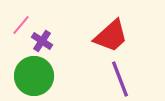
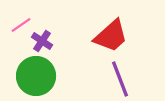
pink line: rotated 15 degrees clockwise
green circle: moved 2 px right
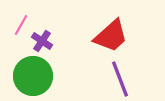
pink line: rotated 25 degrees counterclockwise
green circle: moved 3 px left
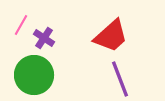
purple cross: moved 2 px right, 3 px up
green circle: moved 1 px right, 1 px up
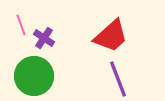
pink line: rotated 50 degrees counterclockwise
green circle: moved 1 px down
purple line: moved 2 px left
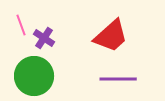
purple line: rotated 69 degrees counterclockwise
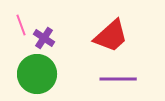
green circle: moved 3 px right, 2 px up
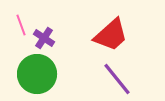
red trapezoid: moved 1 px up
purple line: moved 1 px left; rotated 51 degrees clockwise
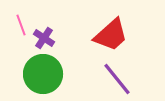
green circle: moved 6 px right
